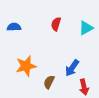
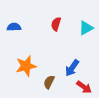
red arrow: rotated 42 degrees counterclockwise
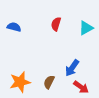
blue semicircle: rotated 16 degrees clockwise
orange star: moved 6 px left, 16 px down
red arrow: moved 3 px left
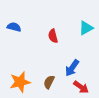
red semicircle: moved 3 px left, 12 px down; rotated 32 degrees counterclockwise
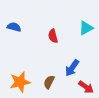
red arrow: moved 5 px right
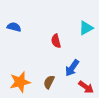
red semicircle: moved 3 px right, 5 px down
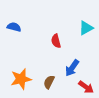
orange star: moved 1 px right, 3 px up
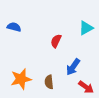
red semicircle: rotated 40 degrees clockwise
blue arrow: moved 1 px right, 1 px up
brown semicircle: rotated 32 degrees counterclockwise
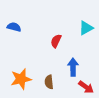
blue arrow: rotated 144 degrees clockwise
